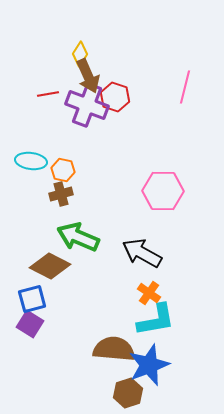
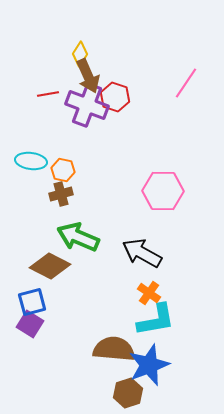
pink line: moved 1 px right, 4 px up; rotated 20 degrees clockwise
blue square: moved 3 px down
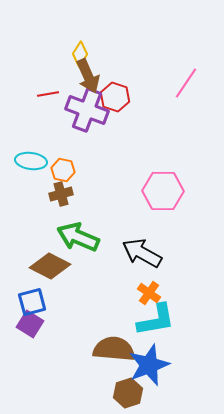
purple cross: moved 5 px down
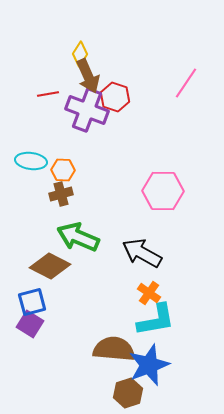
orange hexagon: rotated 10 degrees counterclockwise
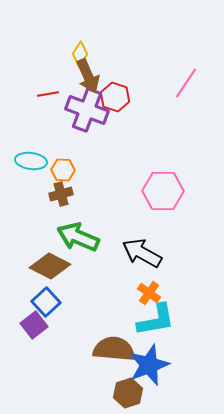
blue square: moved 14 px right; rotated 28 degrees counterclockwise
purple square: moved 4 px right, 1 px down; rotated 20 degrees clockwise
